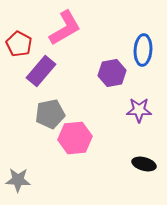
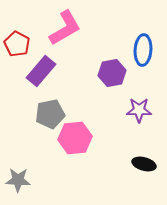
red pentagon: moved 2 px left
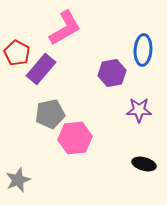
red pentagon: moved 9 px down
purple rectangle: moved 2 px up
gray star: rotated 25 degrees counterclockwise
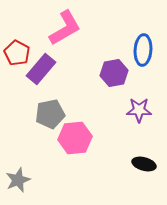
purple hexagon: moved 2 px right
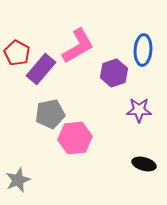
pink L-shape: moved 13 px right, 18 px down
purple hexagon: rotated 8 degrees counterclockwise
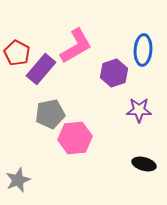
pink L-shape: moved 2 px left
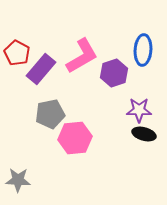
pink L-shape: moved 6 px right, 10 px down
black ellipse: moved 30 px up
gray star: rotated 25 degrees clockwise
